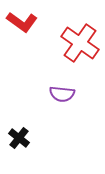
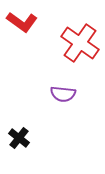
purple semicircle: moved 1 px right
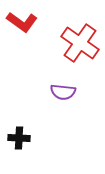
purple semicircle: moved 2 px up
black cross: rotated 35 degrees counterclockwise
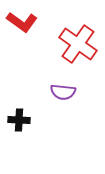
red cross: moved 2 px left, 1 px down
black cross: moved 18 px up
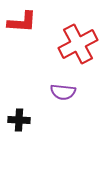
red L-shape: rotated 32 degrees counterclockwise
red cross: rotated 27 degrees clockwise
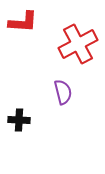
red L-shape: moved 1 px right
purple semicircle: rotated 110 degrees counterclockwise
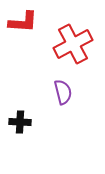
red cross: moved 5 px left
black cross: moved 1 px right, 2 px down
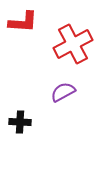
purple semicircle: rotated 105 degrees counterclockwise
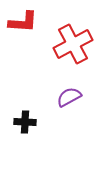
purple semicircle: moved 6 px right, 5 px down
black cross: moved 5 px right
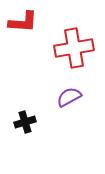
red cross: moved 1 px right, 4 px down; rotated 18 degrees clockwise
black cross: rotated 20 degrees counterclockwise
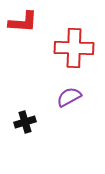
red cross: rotated 12 degrees clockwise
